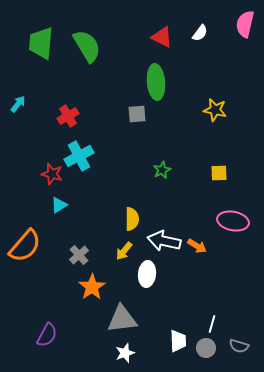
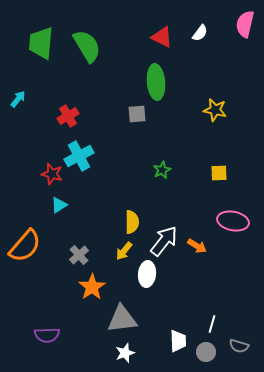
cyan arrow: moved 5 px up
yellow semicircle: moved 3 px down
white arrow: rotated 116 degrees clockwise
purple semicircle: rotated 60 degrees clockwise
gray circle: moved 4 px down
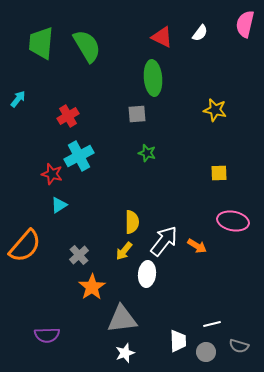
green ellipse: moved 3 px left, 4 px up
green star: moved 15 px left, 17 px up; rotated 30 degrees counterclockwise
white line: rotated 60 degrees clockwise
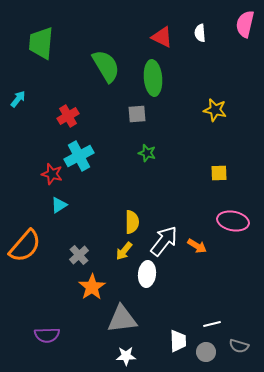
white semicircle: rotated 138 degrees clockwise
green semicircle: moved 19 px right, 20 px down
white star: moved 1 px right, 3 px down; rotated 18 degrees clockwise
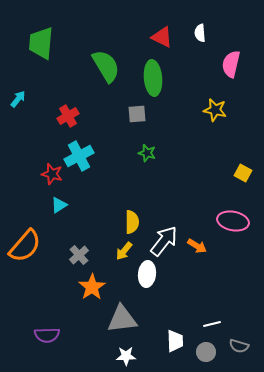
pink semicircle: moved 14 px left, 40 px down
yellow square: moved 24 px right; rotated 30 degrees clockwise
white trapezoid: moved 3 px left
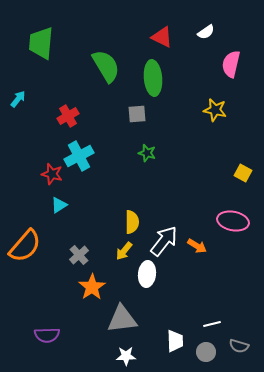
white semicircle: moved 6 px right, 1 px up; rotated 120 degrees counterclockwise
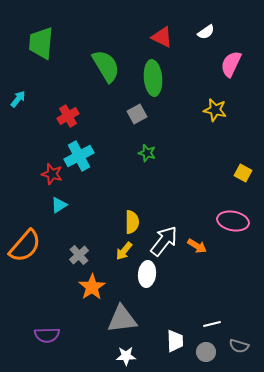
pink semicircle: rotated 12 degrees clockwise
gray square: rotated 24 degrees counterclockwise
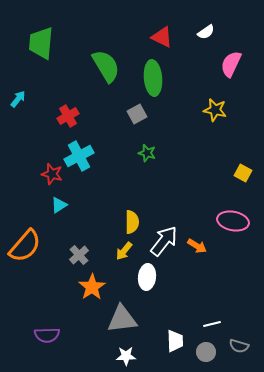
white ellipse: moved 3 px down
